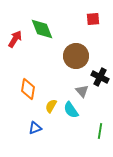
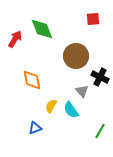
orange diamond: moved 4 px right, 9 px up; rotated 20 degrees counterclockwise
green line: rotated 21 degrees clockwise
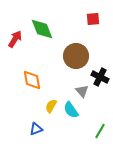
blue triangle: moved 1 px right, 1 px down
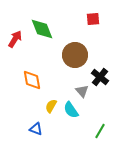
brown circle: moved 1 px left, 1 px up
black cross: rotated 12 degrees clockwise
blue triangle: rotated 40 degrees clockwise
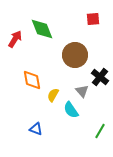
yellow semicircle: moved 2 px right, 11 px up
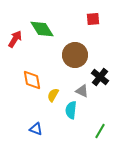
green diamond: rotated 10 degrees counterclockwise
gray triangle: rotated 24 degrees counterclockwise
cyan semicircle: rotated 42 degrees clockwise
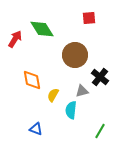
red square: moved 4 px left, 1 px up
gray triangle: rotated 40 degrees counterclockwise
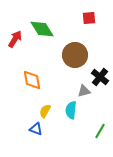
gray triangle: moved 2 px right
yellow semicircle: moved 8 px left, 16 px down
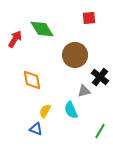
cyan semicircle: rotated 30 degrees counterclockwise
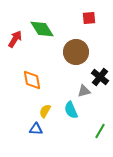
brown circle: moved 1 px right, 3 px up
blue triangle: rotated 16 degrees counterclockwise
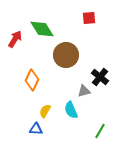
brown circle: moved 10 px left, 3 px down
orange diamond: rotated 35 degrees clockwise
